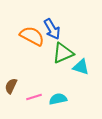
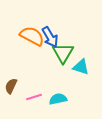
blue arrow: moved 2 px left, 8 px down
green triangle: rotated 35 degrees counterclockwise
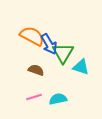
blue arrow: moved 1 px left, 7 px down
brown semicircle: moved 25 px right, 16 px up; rotated 84 degrees clockwise
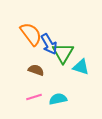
orange semicircle: moved 1 px left, 2 px up; rotated 25 degrees clockwise
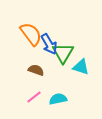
pink line: rotated 21 degrees counterclockwise
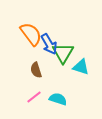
brown semicircle: rotated 126 degrees counterclockwise
cyan semicircle: rotated 30 degrees clockwise
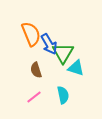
orange semicircle: rotated 15 degrees clockwise
cyan triangle: moved 5 px left, 1 px down
cyan semicircle: moved 5 px right, 4 px up; rotated 60 degrees clockwise
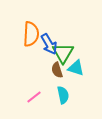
orange semicircle: rotated 25 degrees clockwise
brown semicircle: moved 21 px right
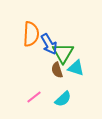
cyan semicircle: moved 4 px down; rotated 60 degrees clockwise
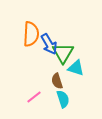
brown semicircle: moved 11 px down
cyan semicircle: rotated 66 degrees counterclockwise
